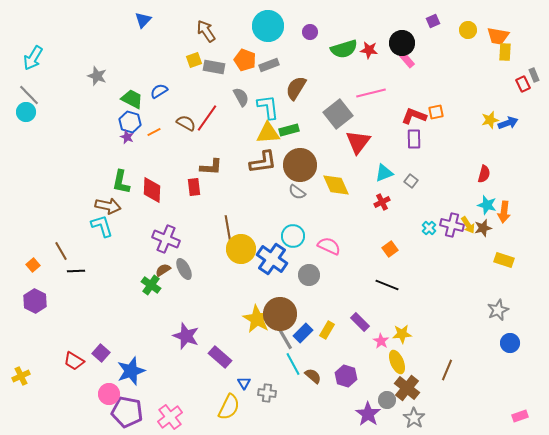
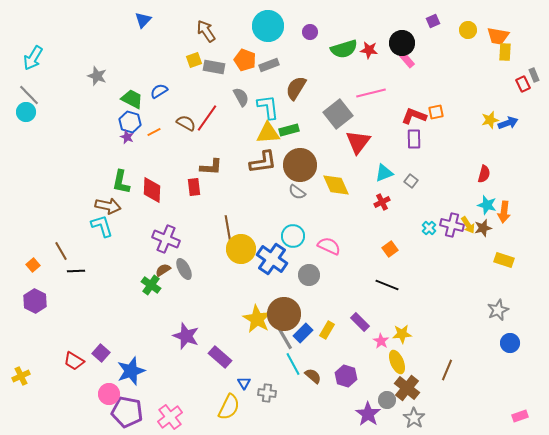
brown circle at (280, 314): moved 4 px right
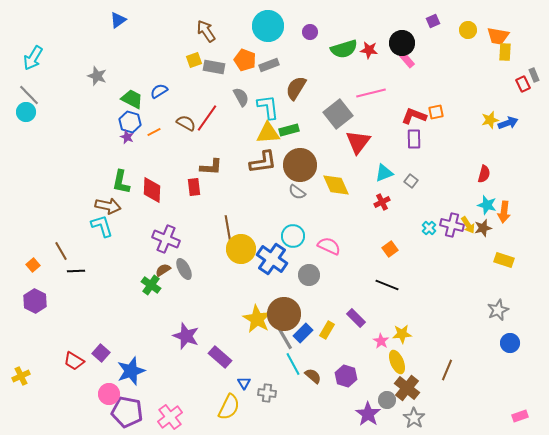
blue triangle at (143, 20): moved 25 px left; rotated 12 degrees clockwise
purple rectangle at (360, 322): moved 4 px left, 4 px up
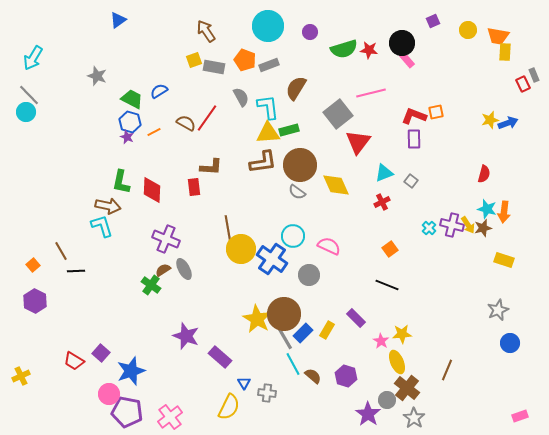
cyan star at (487, 205): moved 4 px down
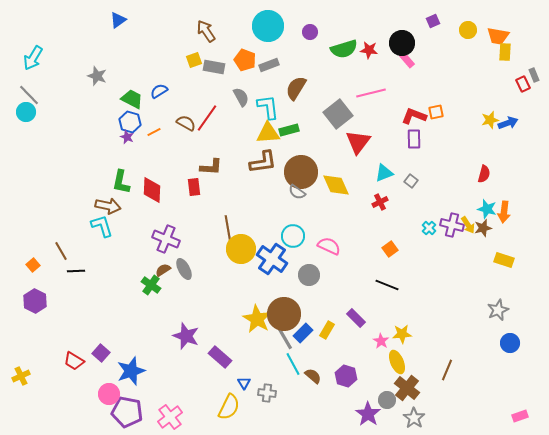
brown circle at (300, 165): moved 1 px right, 7 px down
red cross at (382, 202): moved 2 px left
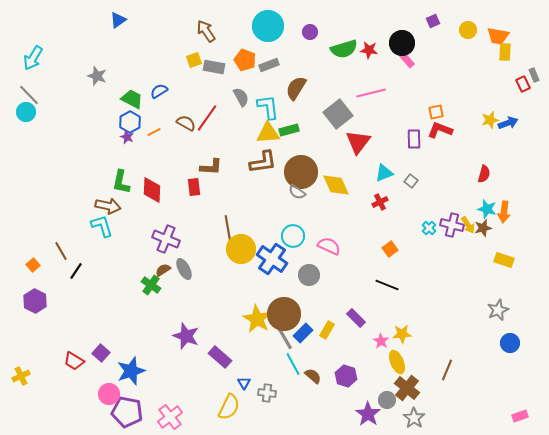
red L-shape at (414, 116): moved 26 px right, 14 px down
blue hexagon at (130, 122): rotated 15 degrees clockwise
black line at (76, 271): rotated 54 degrees counterclockwise
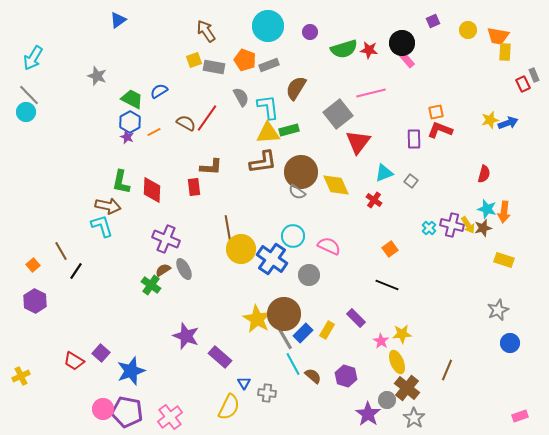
red cross at (380, 202): moved 6 px left, 2 px up; rotated 28 degrees counterclockwise
pink circle at (109, 394): moved 6 px left, 15 px down
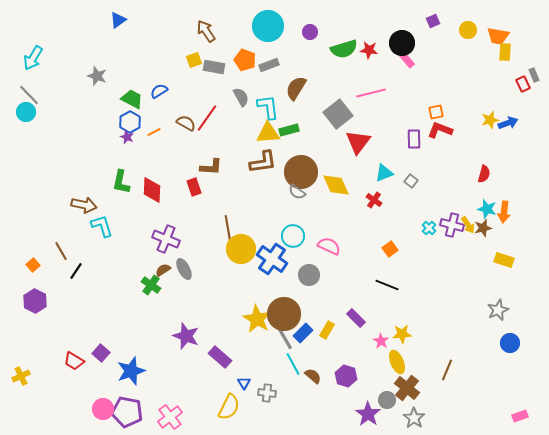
red rectangle at (194, 187): rotated 12 degrees counterclockwise
brown arrow at (108, 206): moved 24 px left, 1 px up
